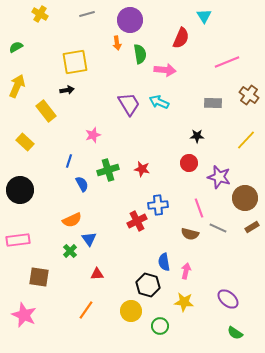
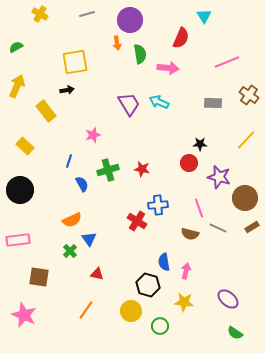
pink arrow at (165, 70): moved 3 px right, 2 px up
black star at (197, 136): moved 3 px right, 8 px down
yellow rectangle at (25, 142): moved 4 px down
red cross at (137, 221): rotated 30 degrees counterclockwise
red triangle at (97, 274): rotated 16 degrees clockwise
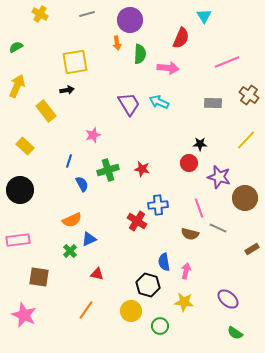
green semicircle at (140, 54): rotated 12 degrees clockwise
brown rectangle at (252, 227): moved 22 px down
blue triangle at (89, 239): rotated 42 degrees clockwise
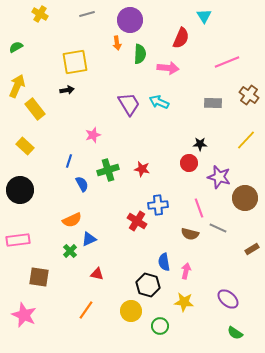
yellow rectangle at (46, 111): moved 11 px left, 2 px up
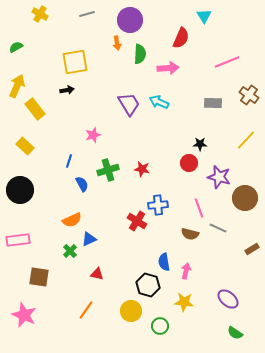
pink arrow at (168, 68): rotated 10 degrees counterclockwise
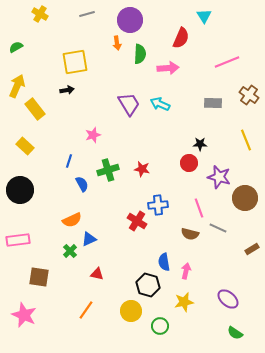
cyan arrow at (159, 102): moved 1 px right, 2 px down
yellow line at (246, 140): rotated 65 degrees counterclockwise
yellow star at (184, 302): rotated 18 degrees counterclockwise
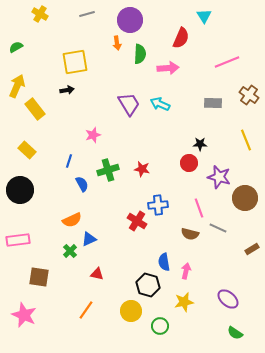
yellow rectangle at (25, 146): moved 2 px right, 4 px down
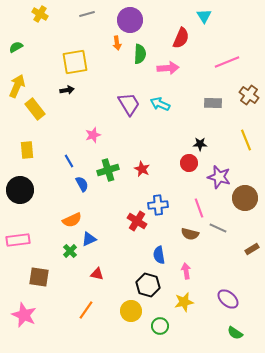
yellow rectangle at (27, 150): rotated 42 degrees clockwise
blue line at (69, 161): rotated 48 degrees counterclockwise
red star at (142, 169): rotated 14 degrees clockwise
blue semicircle at (164, 262): moved 5 px left, 7 px up
pink arrow at (186, 271): rotated 21 degrees counterclockwise
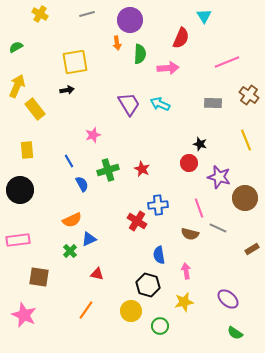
black star at (200, 144): rotated 16 degrees clockwise
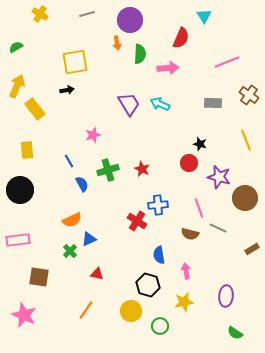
purple ellipse at (228, 299): moved 2 px left, 3 px up; rotated 55 degrees clockwise
